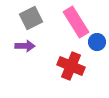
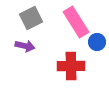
purple arrow: rotated 12 degrees clockwise
red cross: rotated 24 degrees counterclockwise
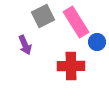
gray square: moved 12 px right, 2 px up
purple arrow: moved 1 px up; rotated 54 degrees clockwise
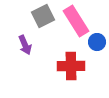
pink rectangle: moved 1 px up
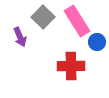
gray square: moved 1 px down; rotated 20 degrees counterclockwise
pink rectangle: moved 1 px right
purple arrow: moved 5 px left, 8 px up
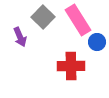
pink rectangle: moved 1 px right, 1 px up
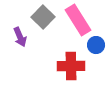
blue circle: moved 1 px left, 3 px down
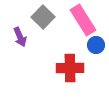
pink rectangle: moved 5 px right
red cross: moved 1 px left, 2 px down
